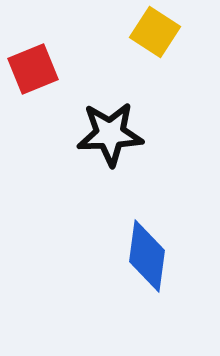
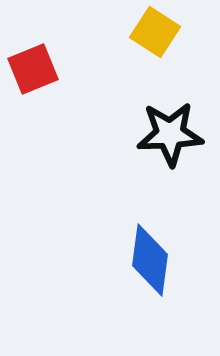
black star: moved 60 px right
blue diamond: moved 3 px right, 4 px down
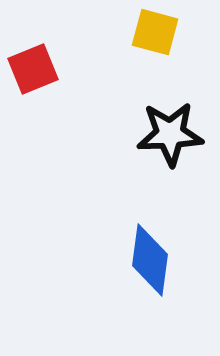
yellow square: rotated 18 degrees counterclockwise
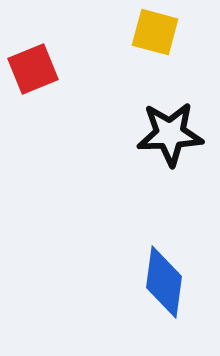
blue diamond: moved 14 px right, 22 px down
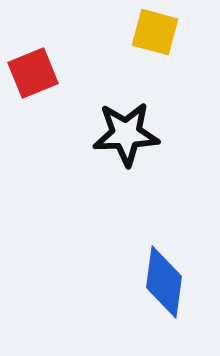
red square: moved 4 px down
black star: moved 44 px left
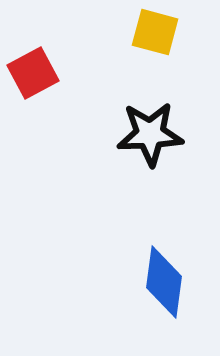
red square: rotated 6 degrees counterclockwise
black star: moved 24 px right
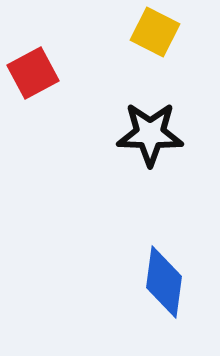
yellow square: rotated 12 degrees clockwise
black star: rotated 4 degrees clockwise
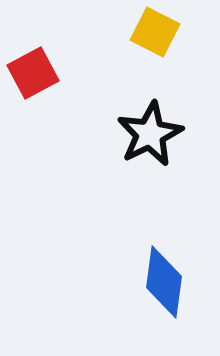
black star: rotated 28 degrees counterclockwise
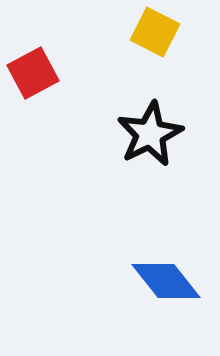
blue diamond: moved 2 px right, 1 px up; rotated 46 degrees counterclockwise
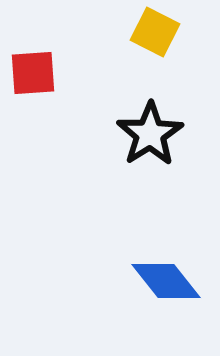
red square: rotated 24 degrees clockwise
black star: rotated 6 degrees counterclockwise
